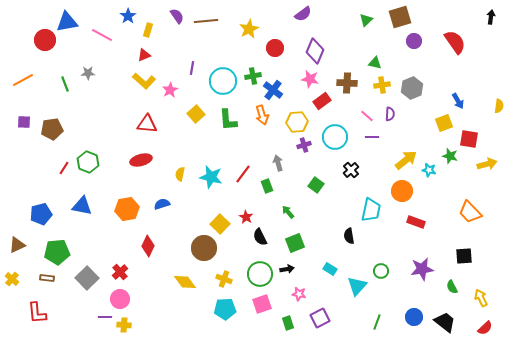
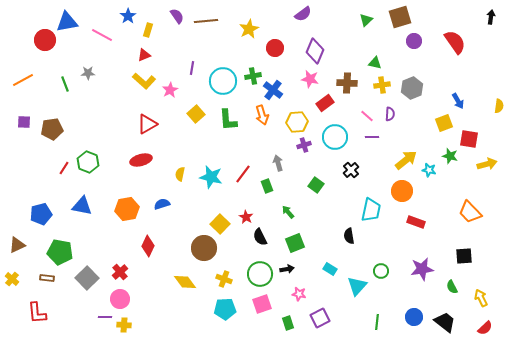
red rectangle at (322, 101): moved 3 px right, 2 px down
red triangle at (147, 124): rotated 35 degrees counterclockwise
green pentagon at (57, 252): moved 3 px right; rotated 15 degrees clockwise
green line at (377, 322): rotated 14 degrees counterclockwise
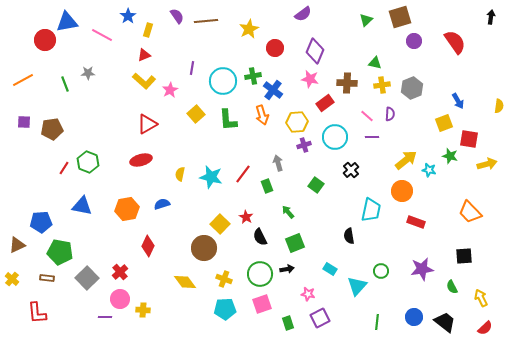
blue pentagon at (41, 214): moved 8 px down; rotated 10 degrees clockwise
pink star at (299, 294): moved 9 px right
yellow cross at (124, 325): moved 19 px right, 15 px up
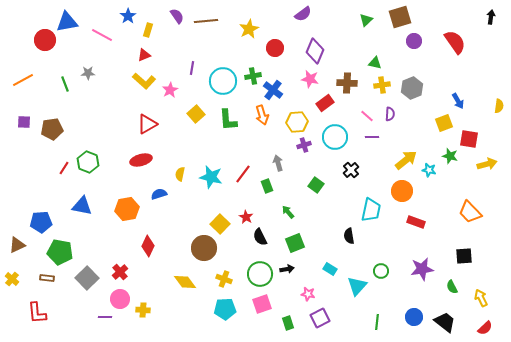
blue semicircle at (162, 204): moved 3 px left, 10 px up
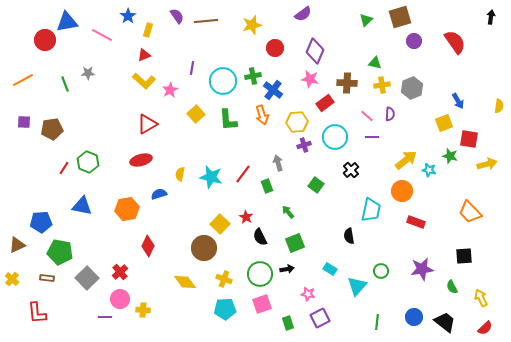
yellow star at (249, 29): moved 3 px right, 4 px up; rotated 12 degrees clockwise
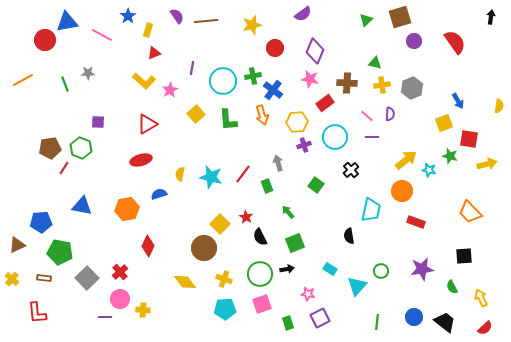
red triangle at (144, 55): moved 10 px right, 2 px up
purple square at (24, 122): moved 74 px right
brown pentagon at (52, 129): moved 2 px left, 19 px down
green hexagon at (88, 162): moved 7 px left, 14 px up
brown rectangle at (47, 278): moved 3 px left
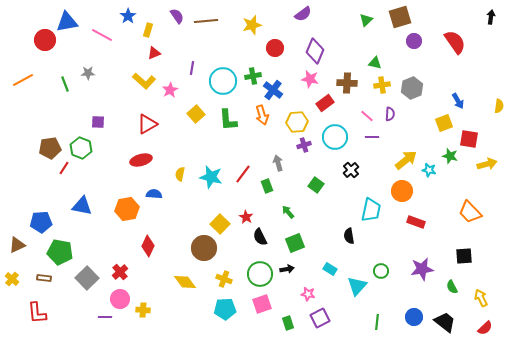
blue semicircle at (159, 194): moved 5 px left; rotated 21 degrees clockwise
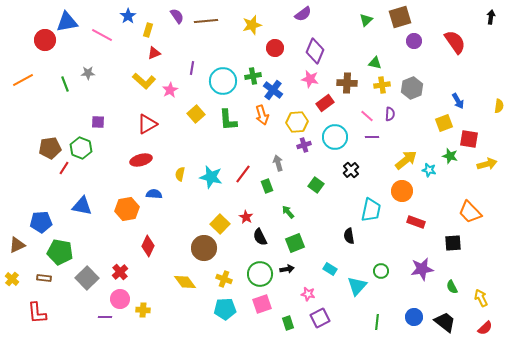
black square at (464, 256): moved 11 px left, 13 px up
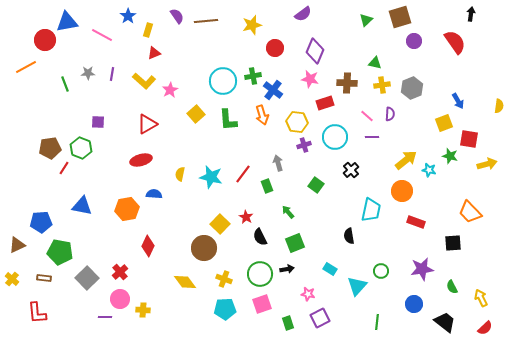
black arrow at (491, 17): moved 20 px left, 3 px up
purple line at (192, 68): moved 80 px left, 6 px down
orange line at (23, 80): moved 3 px right, 13 px up
red rectangle at (325, 103): rotated 18 degrees clockwise
yellow hexagon at (297, 122): rotated 10 degrees clockwise
blue circle at (414, 317): moved 13 px up
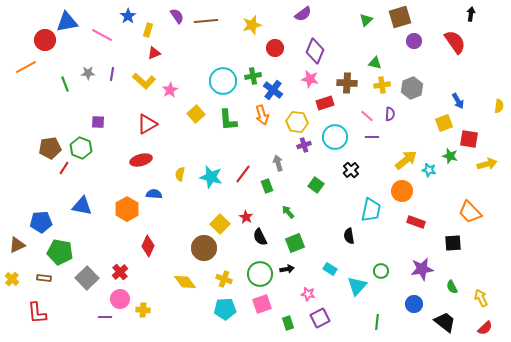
orange hexagon at (127, 209): rotated 20 degrees counterclockwise
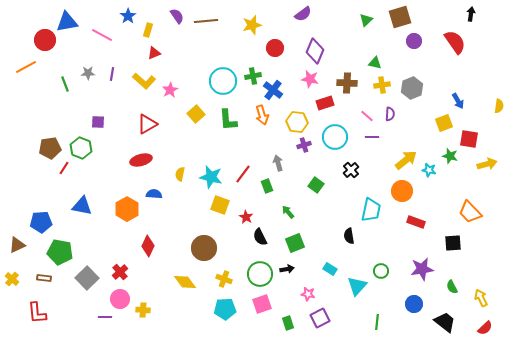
yellow square at (220, 224): moved 19 px up; rotated 24 degrees counterclockwise
